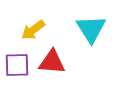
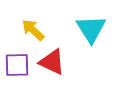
yellow arrow: rotated 80 degrees clockwise
red triangle: rotated 20 degrees clockwise
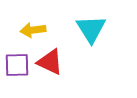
yellow arrow: rotated 50 degrees counterclockwise
red triangle: moved 2 px left
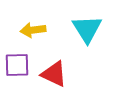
cyan triangle: moved 4 px left
red triangle: moved 4 px right, 12 px down
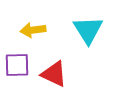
cyan triangle: moved 1 px right, 1 px down
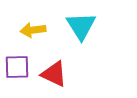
cyan triangle: moved 7 px left, 4 px up
purple square: moved 2 px down
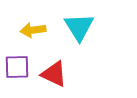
cyan triangle: moved 2 px left, 1 px down
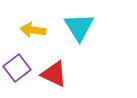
yellow arrow: rotated 15 degrees clockwise
purple square: moved 1 px down; rotated 36 degrees counterclockwise
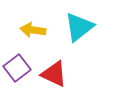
cyan triangle: rotated 24 degrees clockwise
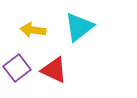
red triangle: moved 4 px up
